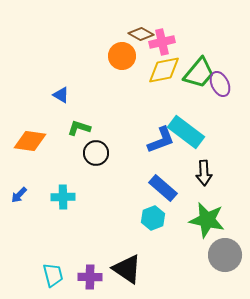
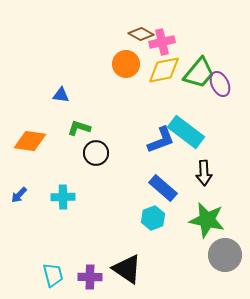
orange circle: moved 4 px right, 8 px down
blue triangle: rotated 24 degrees counterclockwise
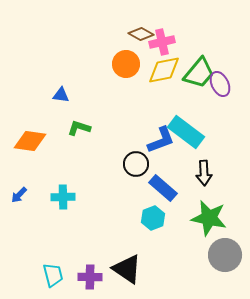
black circle: moved 40 px right, 11 px down
green star: moved 2 px right, 2 px up
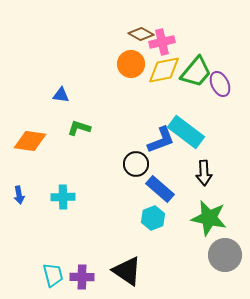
orange circle: moved 5 px right
green trapezoid: moved 3 px left, 1 px up
blue rectangle: moved 3 px left, 1 px down
blue arrow: rotated 54 degrees counterclockwise
black triangle: moved 2 px down
purple cross: moved 8 px left
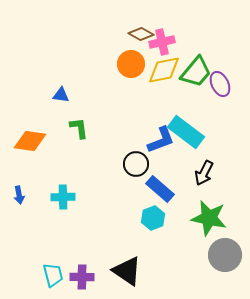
green L-shape: rotated 65 degrees clockwise
black arrow: rotated 30 degrees clockwise
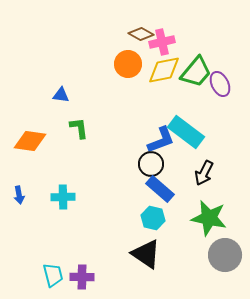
orange circle: moved 3 px left
black circle: moved 15 px right
cyan hexagon: rotated 25 degrees counterclockwise
black triangle: moved 19 px right, 17 px up
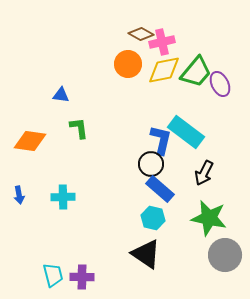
blue L-shape: rotated 56 degrees counterclockwise
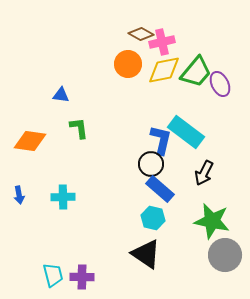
green star: moved 3 px right, 3 px down
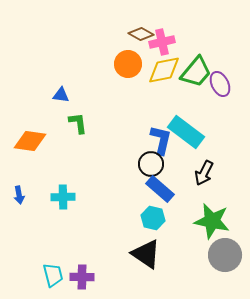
green L-shape: moved 1 px left, 5 px up
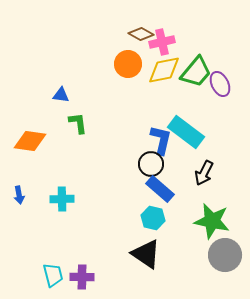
cyan cross: moved 1 px left, 2 px down
